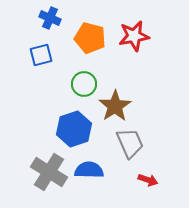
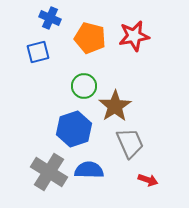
blue square: moved 3 px left, 3 px up
green circle: moved 2 px down
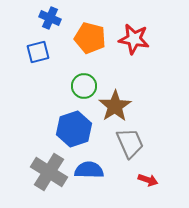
red star: moved 3 px down; rotated 20 degrees clockwise
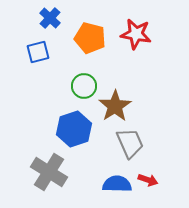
blue cross: rotated 20 degrees clockwise
red star: moved 2 px right, 5 px up
blue semicircle: moved 28 px right, 14 px down
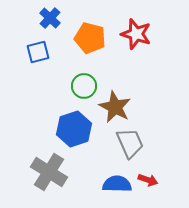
red star: rotated 8 degrees clockwise
brown star: moved 1 px down; rotated 12 degrees counterclockwise
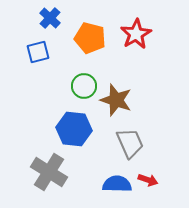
red star: rotated 24 degrees clockwise
brown star: moved 1 px right, 7 px up; rotated 8 degrees counterclockwise
blue hexagon: rotated 24 degrees clockwise
